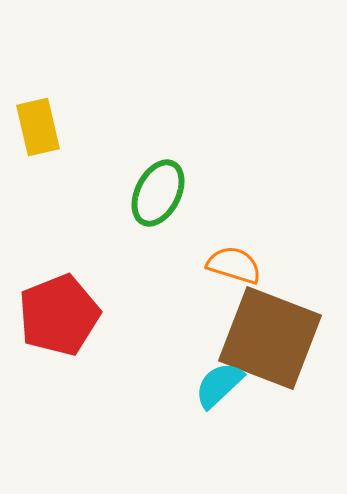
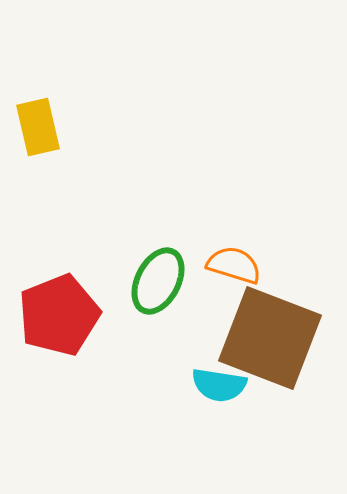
green ellipse: moved 88 px down
cyan semicircle: rotated 128 degrees counterclockwise
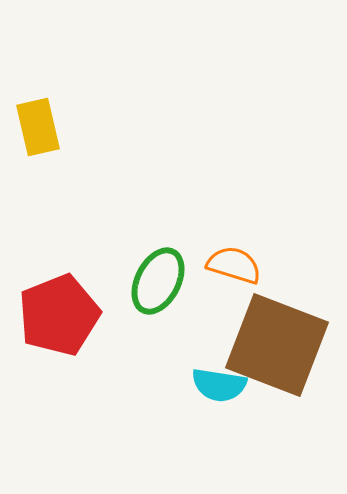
brown square: moved 7 px right, 7 px down
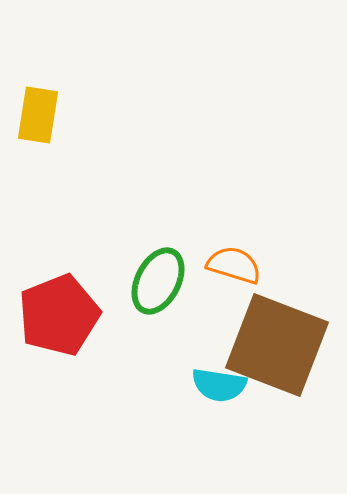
yellow rectangle: moved 12 px up; rotated 22 degrees clockwise
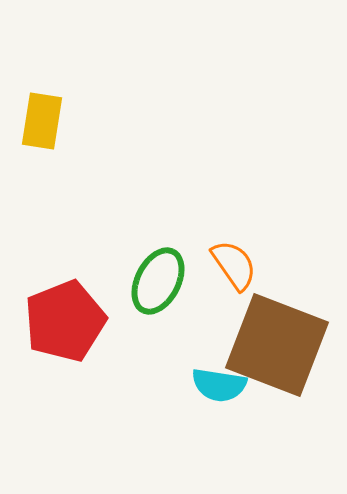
yellow rectangle: moved 4 px right, 6 px down
orange semicircle: rotated 38 degrees clockwise
red pentagon: moved 6 px right, 6 px down
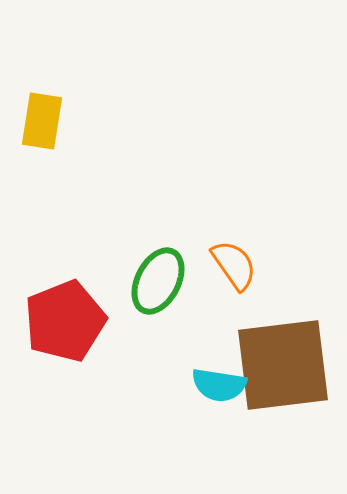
brown square: moved 6 px right, 20 px down; rotated 28 degrees counterclockwise
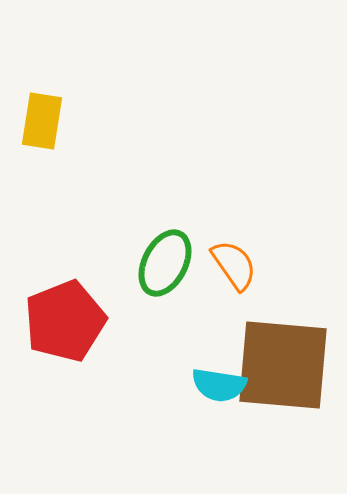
green ellipse: moved 7 px right, 18 px up
brown square: rotated 12 degrees clockwise
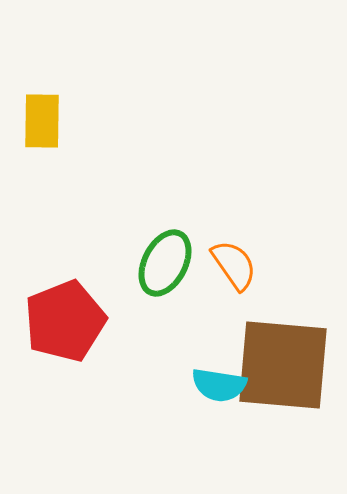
yellow rectangle: rotated 8 degrees counterclockwise
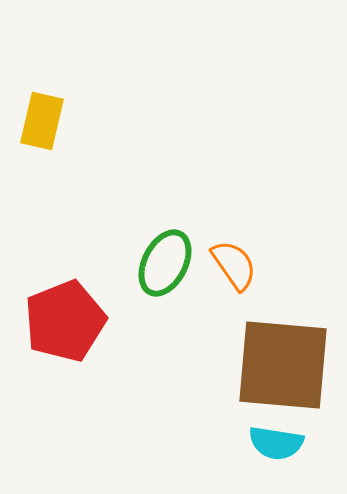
yellow rectangle: rotated 12 degrees clockwise
cyan semicircle: moved 57 px right, 58 px down
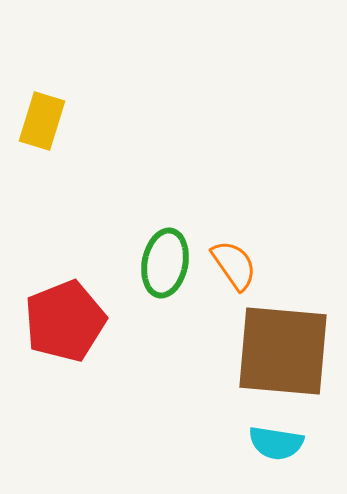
yellow rectangle: rotated 4 degrees clockwise
green ellipse: rotated 16 degrees counterclockwise
brown square: moved 14 px up
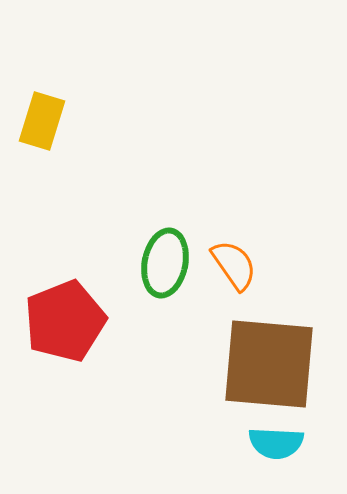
brown square: moved 14 px left, 13 px down
cyan semicircle: rotated 6 degrees counterclockwise
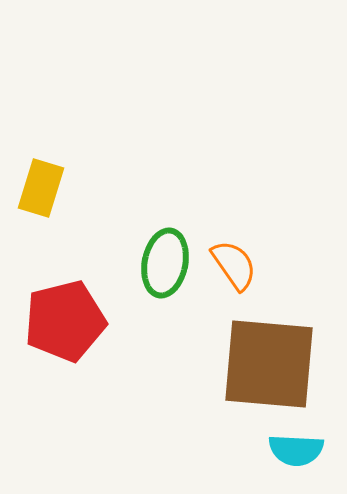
yellow rectangle: moved 1 px left, 67 px down
red pentagon: rotated 8 degrees clockwise
cyan semicircle: moved 20 px right, 7 px down
